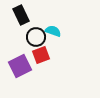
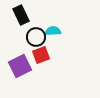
cyan semicircle: rotated 21 degrees counterclockwise
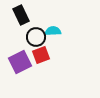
purple square: moved 4 px up
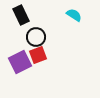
cyan semicircle: moved 21 px right, 16 px up; rotated 35 degrees clockwise
red square: moved 3 px left
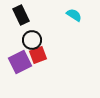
black circle: moved 4 px left, 3 px down
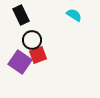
purple square: rotated 30 degrees counterclockwise
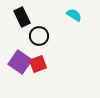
black rectangle: moved 1 px right, 2 px down
black circle: moved 7 px right, 4 px up
red square: moved 9 px down
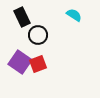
black circle: moved 1 px left, 1 px up
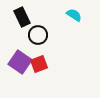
red square: moved 1 px right
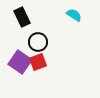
black circle: moved 7 px down
red square: moved 1 px left, 2 px up
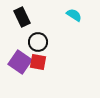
red square: rotated 30 degrees clockwise
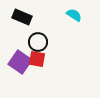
black rectangle: rotated 42 degrees counterclockwise
red square: moved 1 px left, 3 px up
